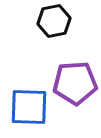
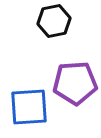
blue square: rotated 6 degrees counterclockwise
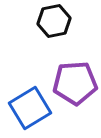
blue square: moved 1 px right, 1 px down; rotated 27 degrees counterclockwise
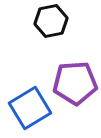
black hexagon: moved 3 px left
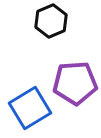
black hexagon: rotated 12 degrees counterclockwise
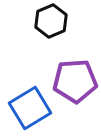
purple pentagon: moved 2 px up
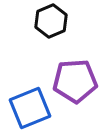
blue square: rotated 9 degrees clockwise
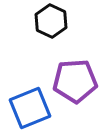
black hexagon: rotated 12 degrees counterclockwise
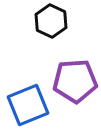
blue square: moved 2 px left, 3 px up
